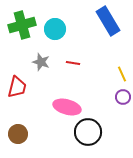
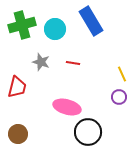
blue rectangle: moved 17 px left
purple circle: moved 4 px left
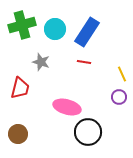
blue rectangle: moved 4 px left, 11 px down; rotated 64 degrees clockwise
red line: moved 11 px right, 1 px up
red trapezoid: moved 3 px right, 1 px down
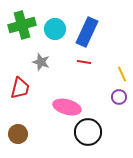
blue rectangle: rotated 8 degrees counterclockwise
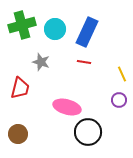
purple circle: moved 3 px down
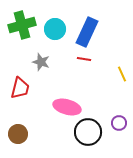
red line: moved 3 px up
purple circle: moved 23 px down
